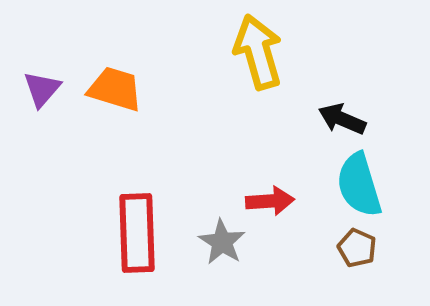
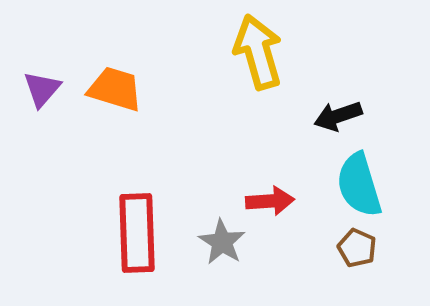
black arrow: moved 4 px left, 3 px up; rotated 42 degrees counterclockwise
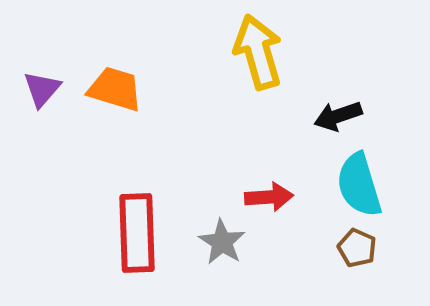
red arrow: moved 1 px left, 4 px up
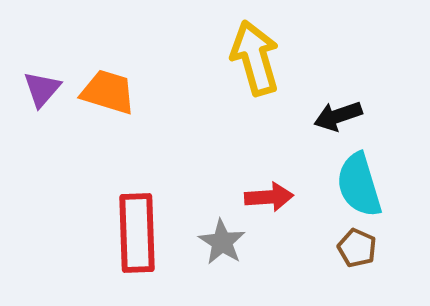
yellow arrow: moved 3 px left, 6 px down
orange trapezoid: moved 7 px left, 3 px down
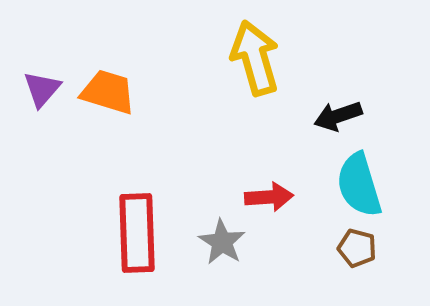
brown pentagon: rotated 9 degrees counterclockwise
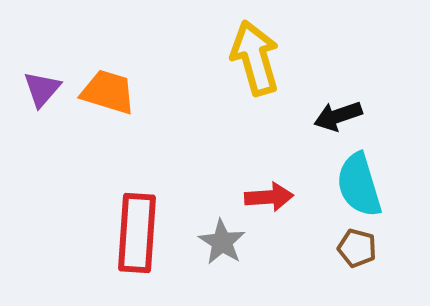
red rectangle: rotated 6 degrees clockwise
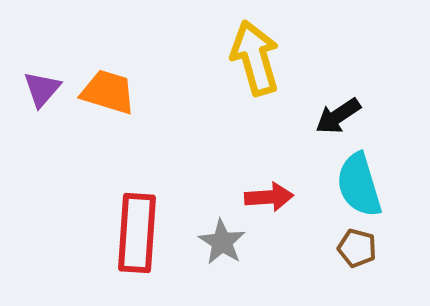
black arrow: rotated 15 degrees counterclockwise
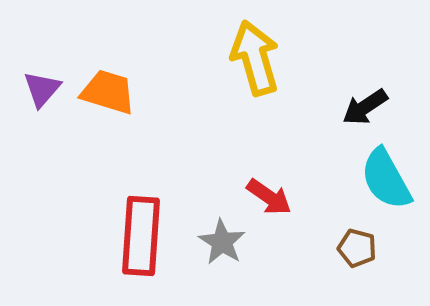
black arrow: moved 27 px right, 9 px up
cyan semicircle: moved 27 px right, 6 px up; rotated 12 degrees counterclockwise
red arrow: rotated 39 degrees clockwise
red rectangle: moved 4 px right, 3 px down
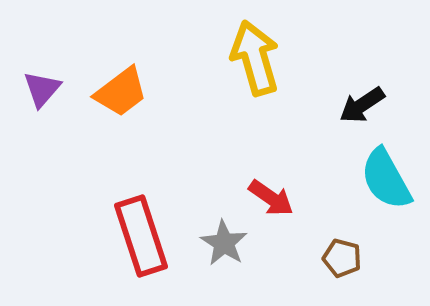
orange trapezoid: moved 13 px right; rotated 126 degrees clockwise
black arrow: moved 3 px left, 2 px up
red arrow: moved 2 px right, 1 px down
red rectangle: rotated 22 degrees counterclockwise
gray star: moved 2 px right, 1 px down
brown pentagon: moved 15 px left, 10 px down
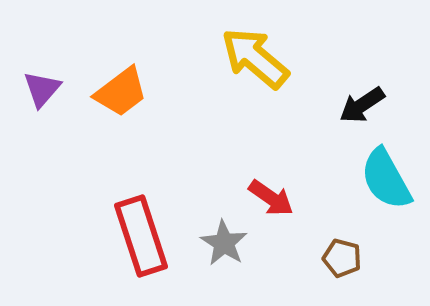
yellow arrow: rotated 34 degrees counterclockwise
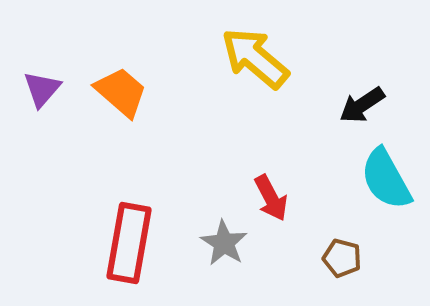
orange trapezoid: rotated 102 degrees counterclockwise
red arrow: rotated 27 degrees clockwise
red rectangle: moved 12 px left, 7 px down; rotated 28 degrees clockwise
